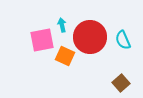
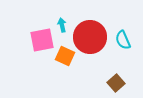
brown square: moved 5 px left
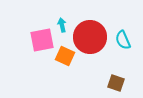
brown square: rotated 30 degrees counterclockwise
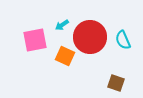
cyan arrow: rotated 112 degrees counterclockwise
pink square: moved 7 px left
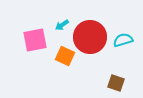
cyan semicircle: rotated 96 degrees clockwise
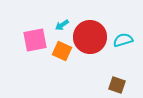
orange square: moved 3 px left, 5 px up
brown square: moved 1 px right, 2 px down
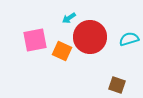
cyan arrow: moved 7 px right, 7 px up
cyan semicircle: moved 6 px right, 1 px up
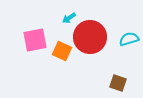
brown square: moved 1 px right, 2 px up
